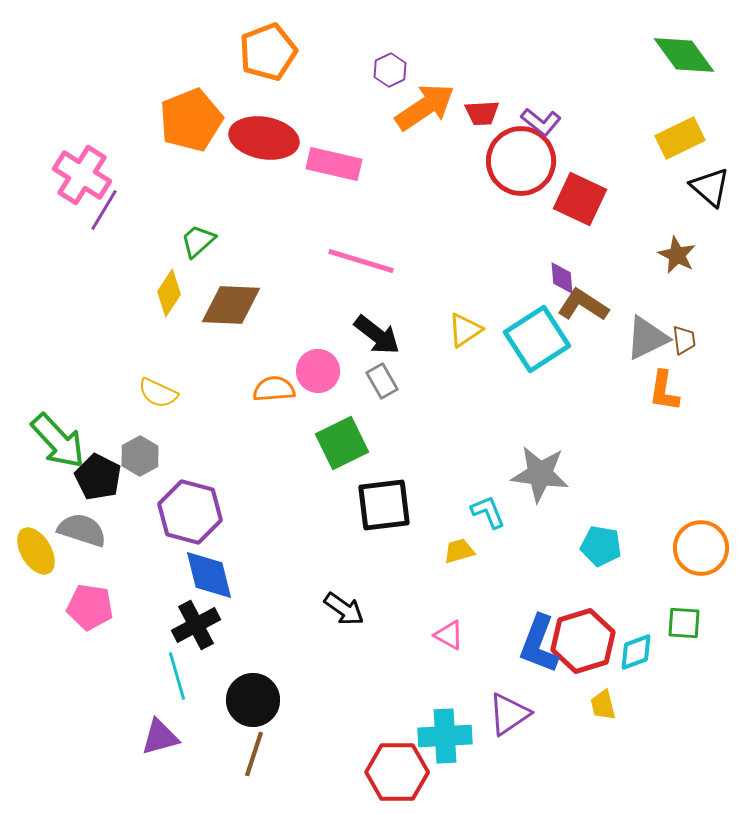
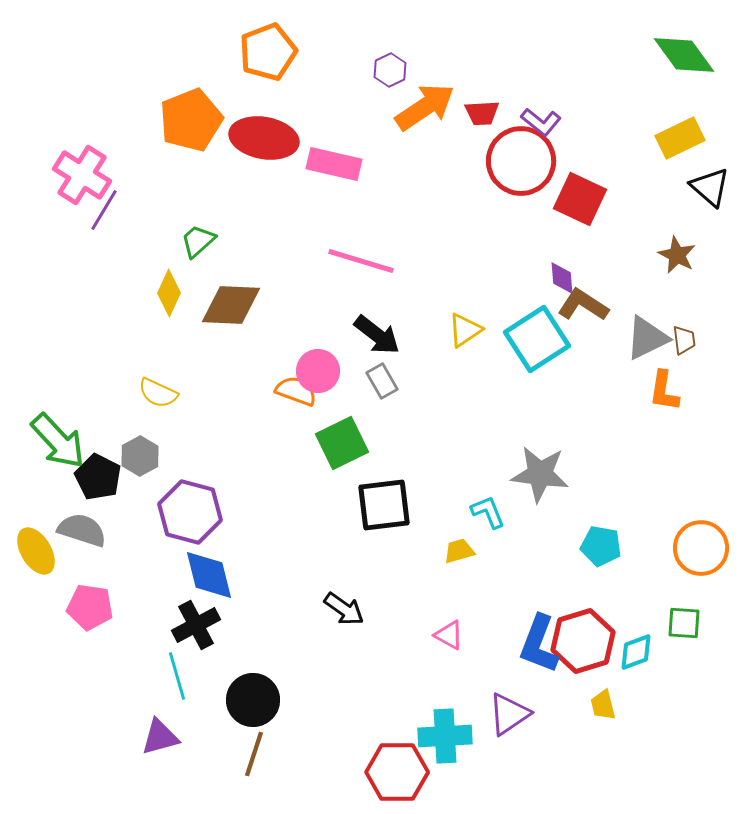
yellow diamond at (169, 293): rotated 9 degrees counterclockwise
orange semicircle at (274, 389): moved 22 px right, 2 px down; rotated 24 degrees clockwise
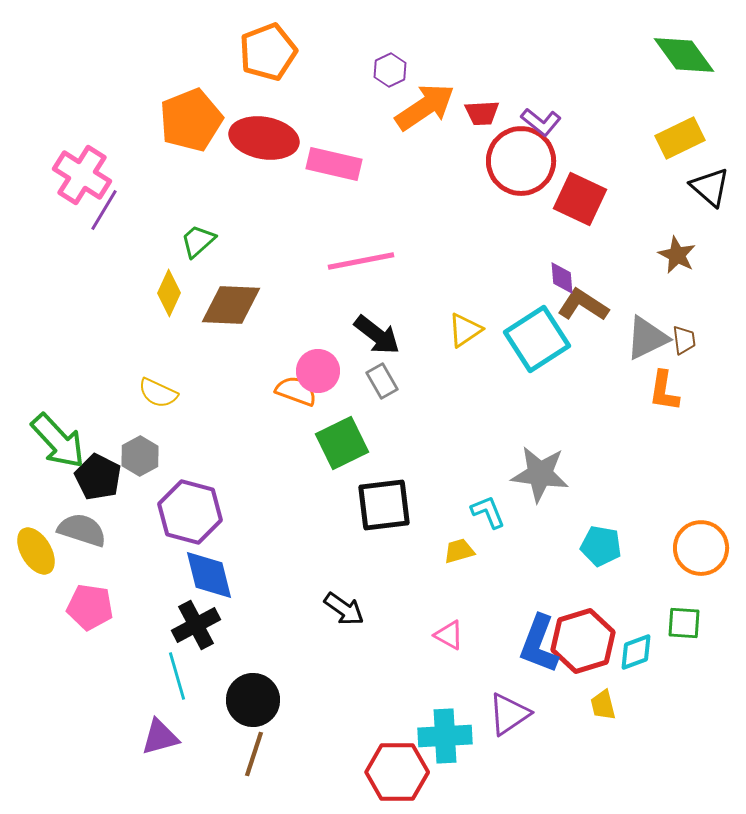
pink line at (361, 261): rotated 28 degrees counterclockwise
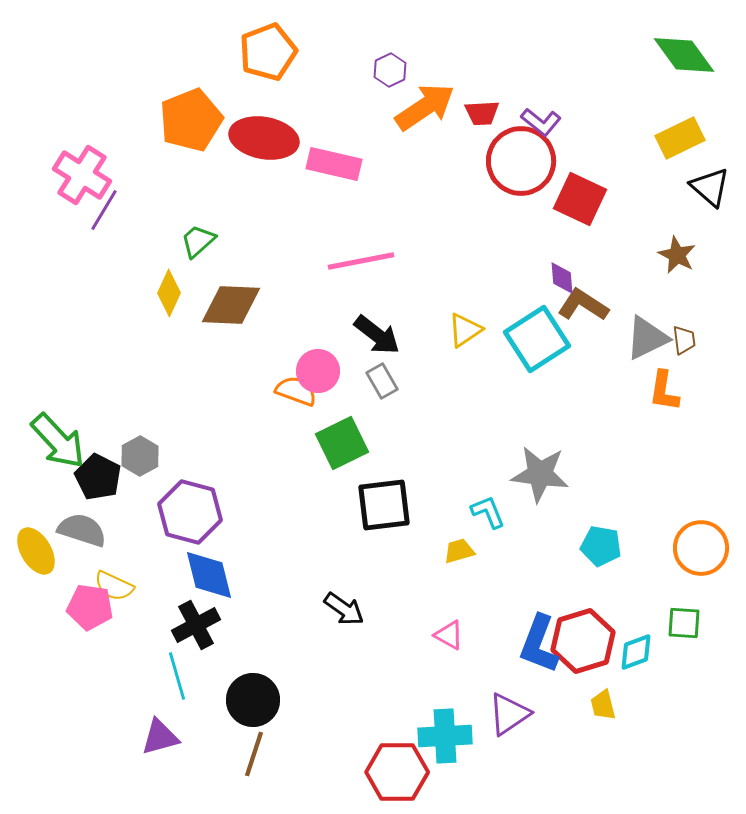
yellow semicircle at (158, 393): moved 44 px left, 193 px down
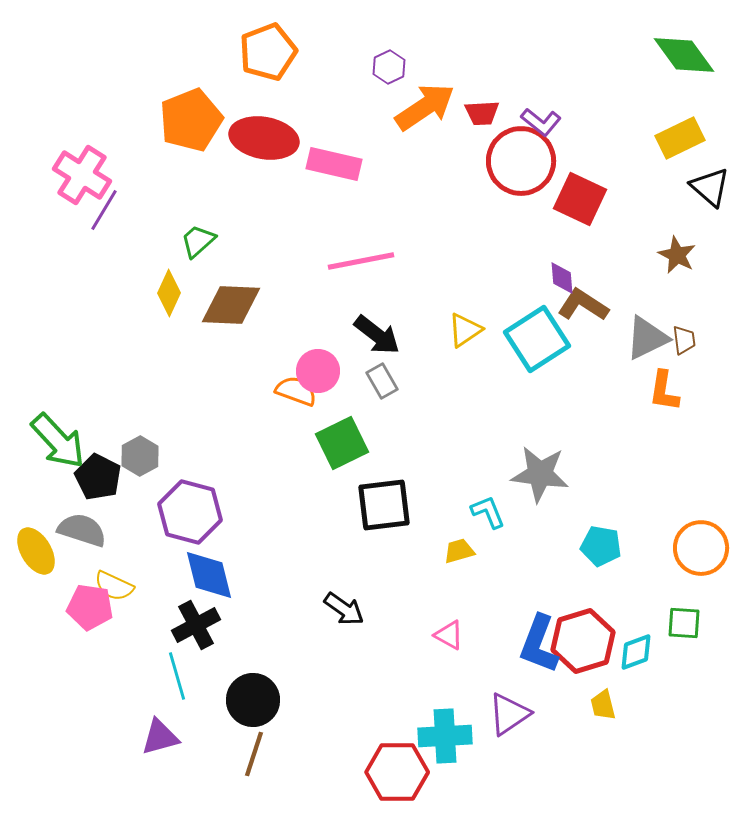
purple hexagon at (390, 70): moved 1 px left, 3 px up
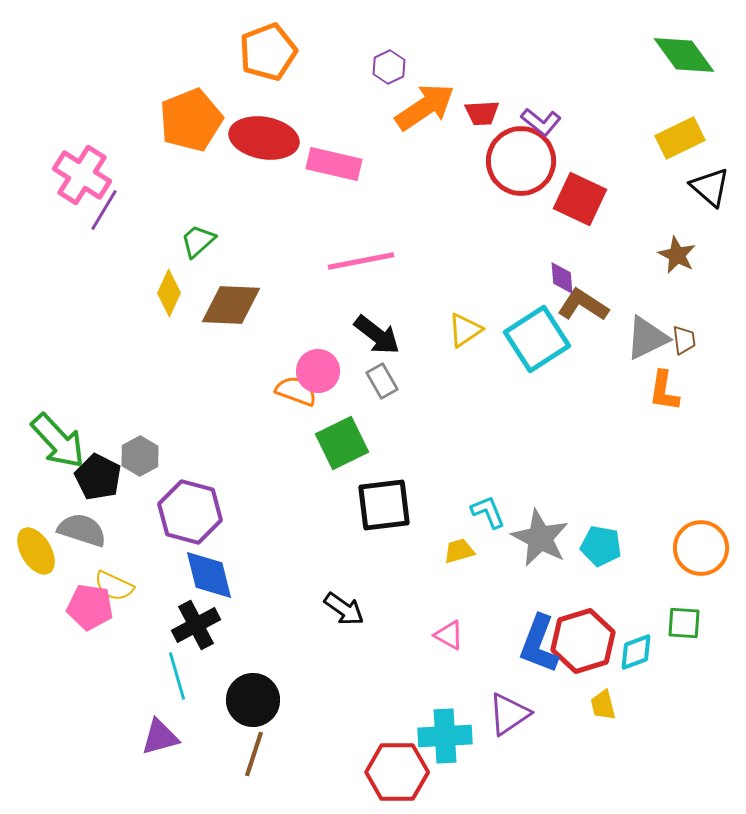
gray star at (540, 474): moved 64 px down; rotated 20 degrees clockwise
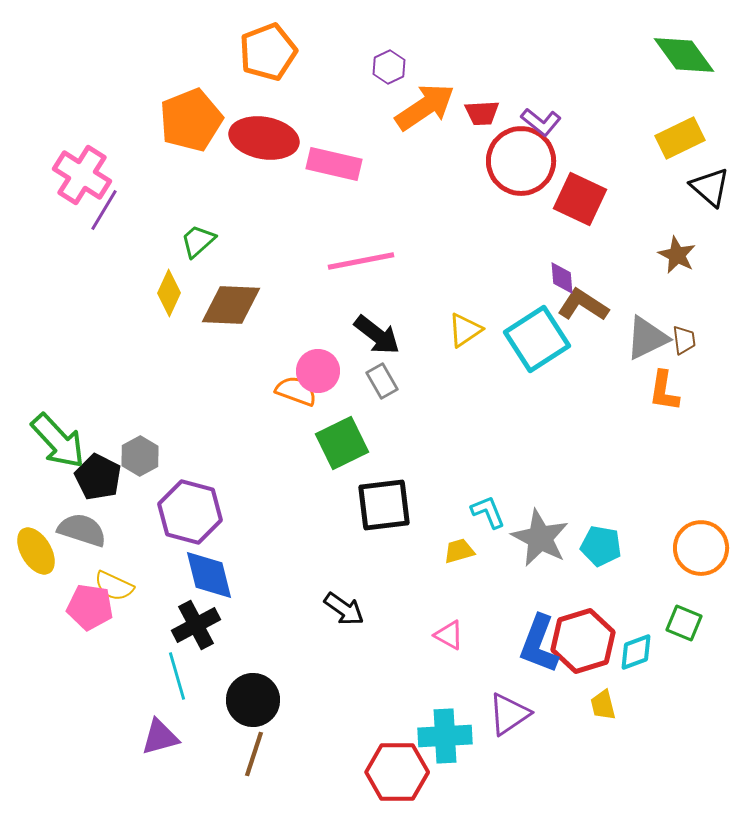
green square at (684, 623): rotated 18 degrees clockwise
